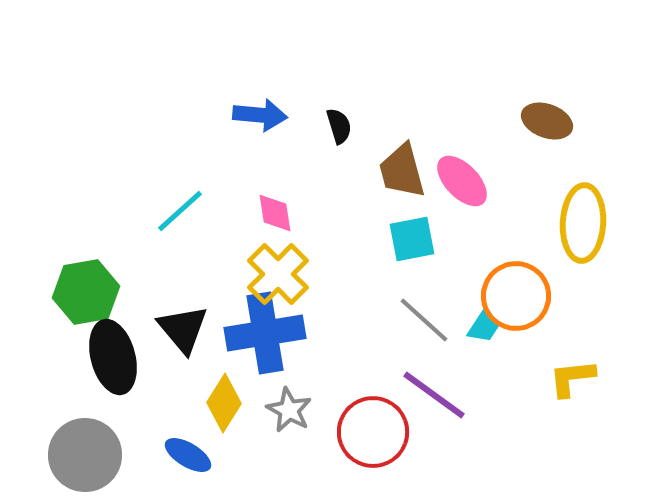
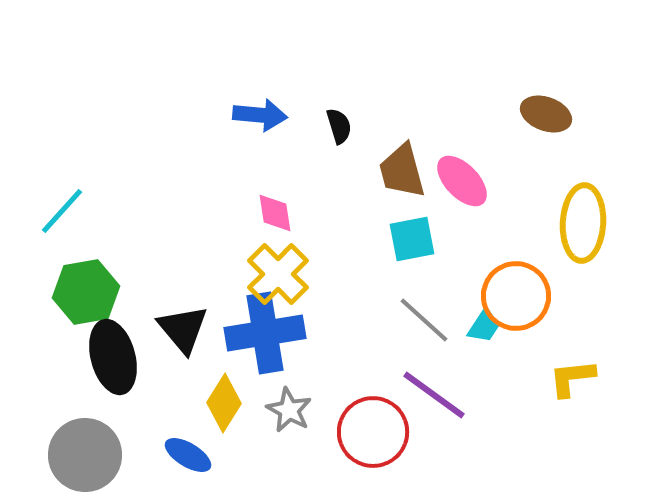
brown ellipse: moved 1 px left, 7 px up
cyan line: moved 118 px left; rotated 6 degrees counterclockwise
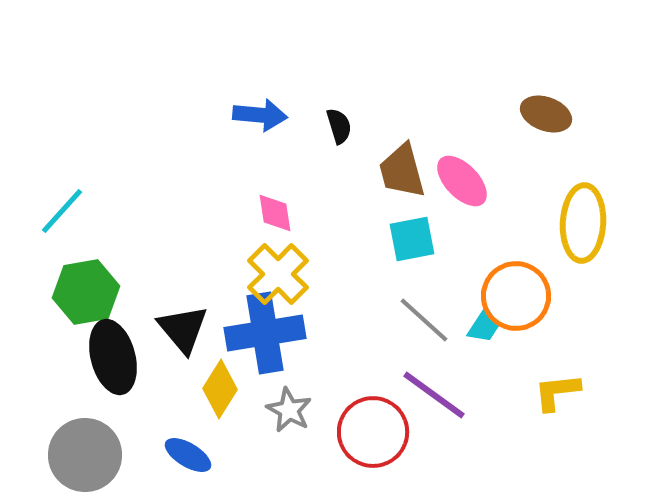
yellow L-shape: moved 15 px left, 14 px down
yellow diamond: moved 4 px left, 14 px up
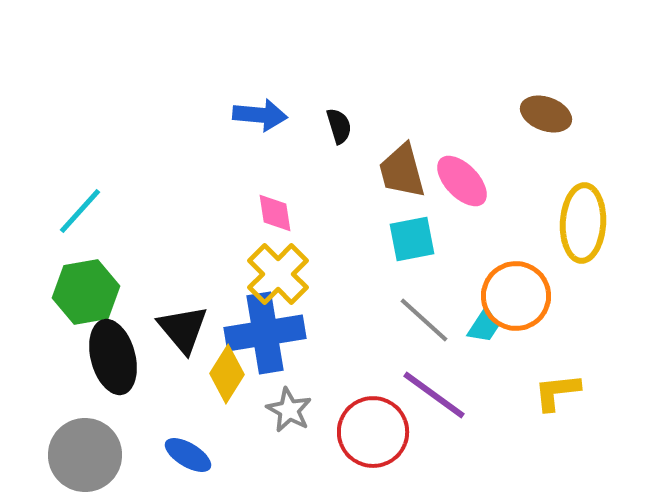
cyan line: moved 18 px right
yellow diamond: moved 7 px right, 15 px up
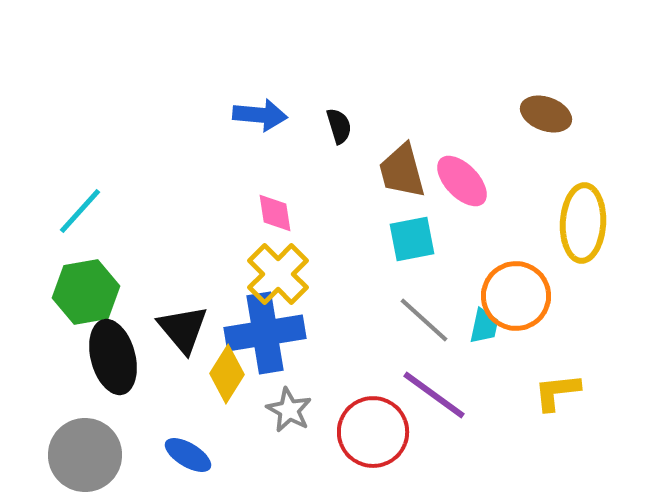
cyan trapezoid: rotated 21 degrees counterclockwise
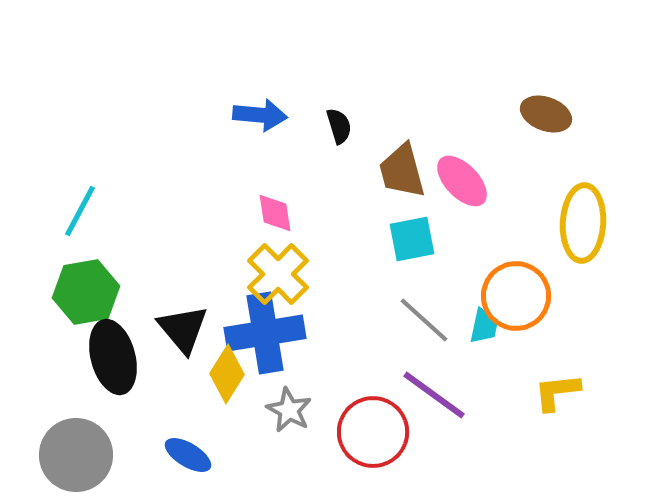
cyan line: rotated 14 degrees counterclockwise
gray circle: moved 9 px left
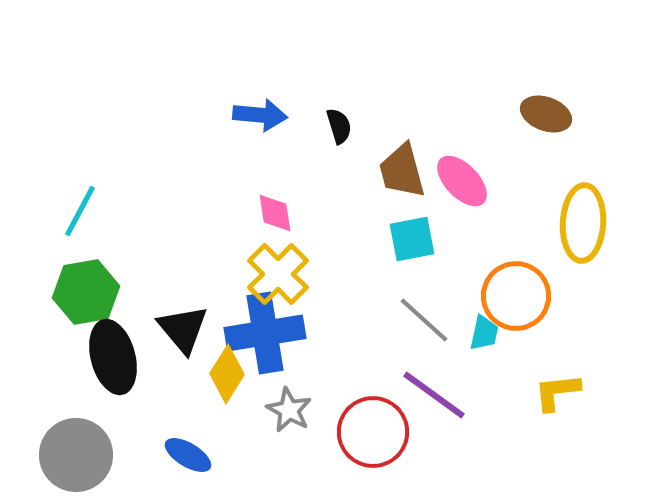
cyan trapezoid: moved 7 px down
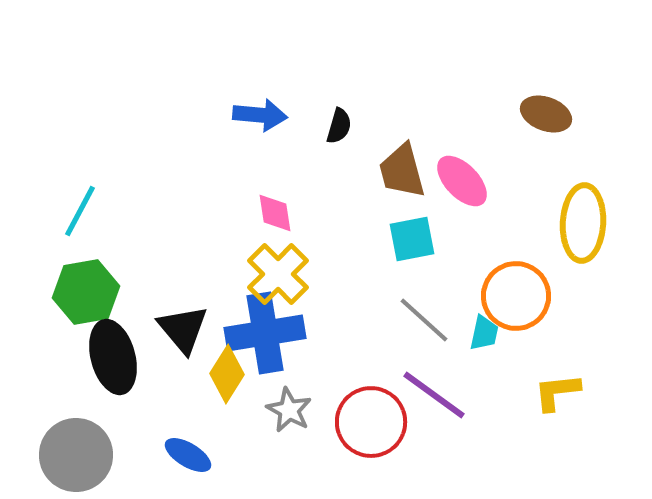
black semicircle: rotated 33 degrees clockwise
red circle: moved 2 px left, 10 px up
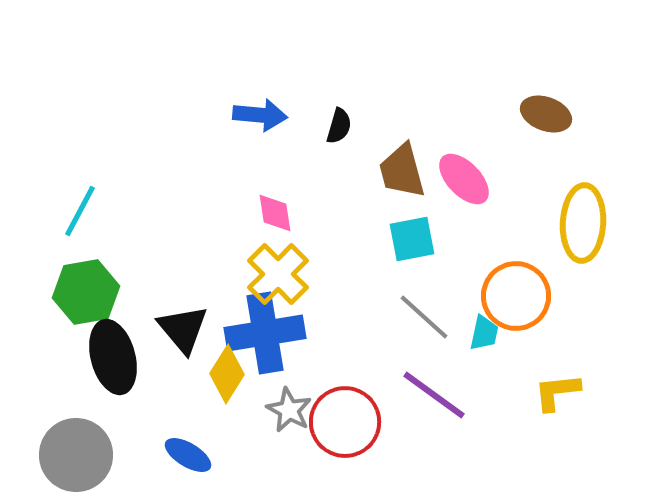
pink ellipse: moved 2 px right, 2 px up
gray line: moved 3 px up
red circle: moved 26 px left
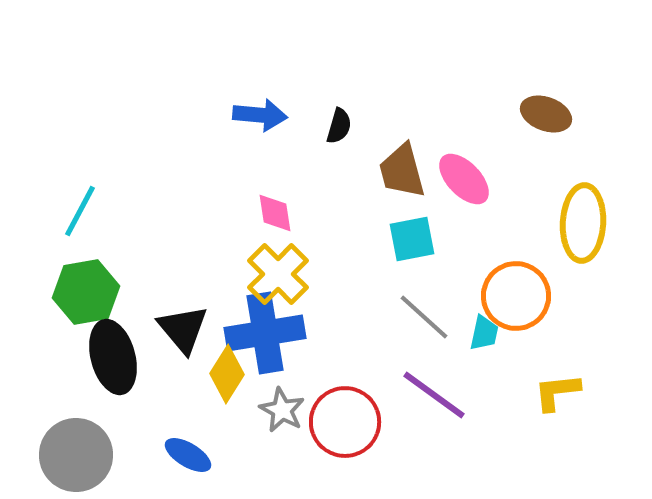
gray star: moved 7 px left
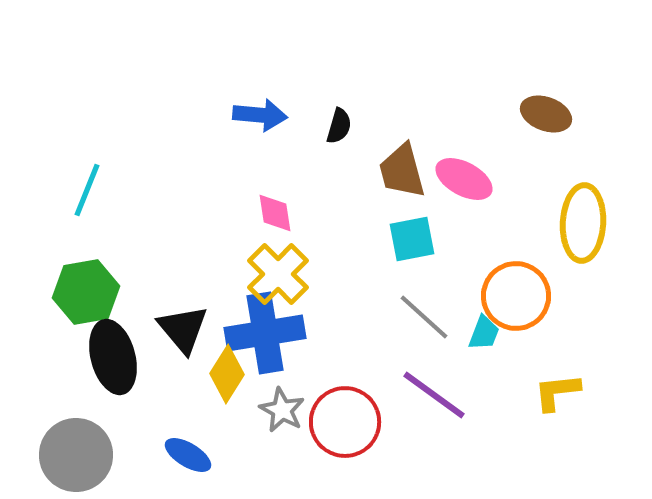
pink ellipse: rotated 18 degrees counterclockwise
cyan line: moved 7 px right, 21 px up; rotated 6 degrees counterclockwise
cyan trapezoid: rotated 9 degrees clockwise
